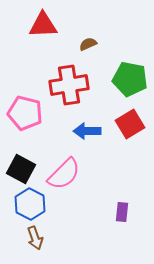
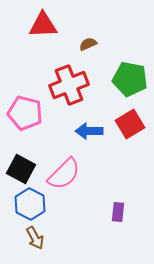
red cross: rotated 12 degrees counterclockwise
blue arrow: moved 2 px right
purple rectangle: moved 4 px left
brown arrow: rotated 10 degrees counterclockwise
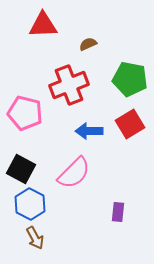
pink semicircle: moved 10 px right, 1 px up
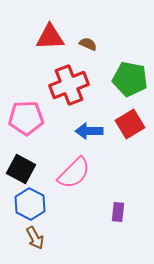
red triangle: moved 7 px right, 12 px down
brown semicircle: rotated 48 degrees clockwise
pink pentagon: moved 1 px right, 5 px down; rotated 16 degrees counterclockwise
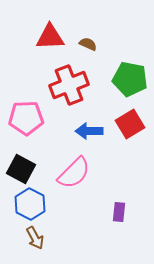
purple rectangle: moved 1 px right
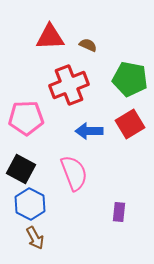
brown semicircle: moved 1 px down
pink semicircle: rotated 66 degrees counterclockwise
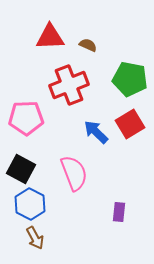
blue arrow: moved 7 px right, 1 px down; rotated 44 degrees clockwise
